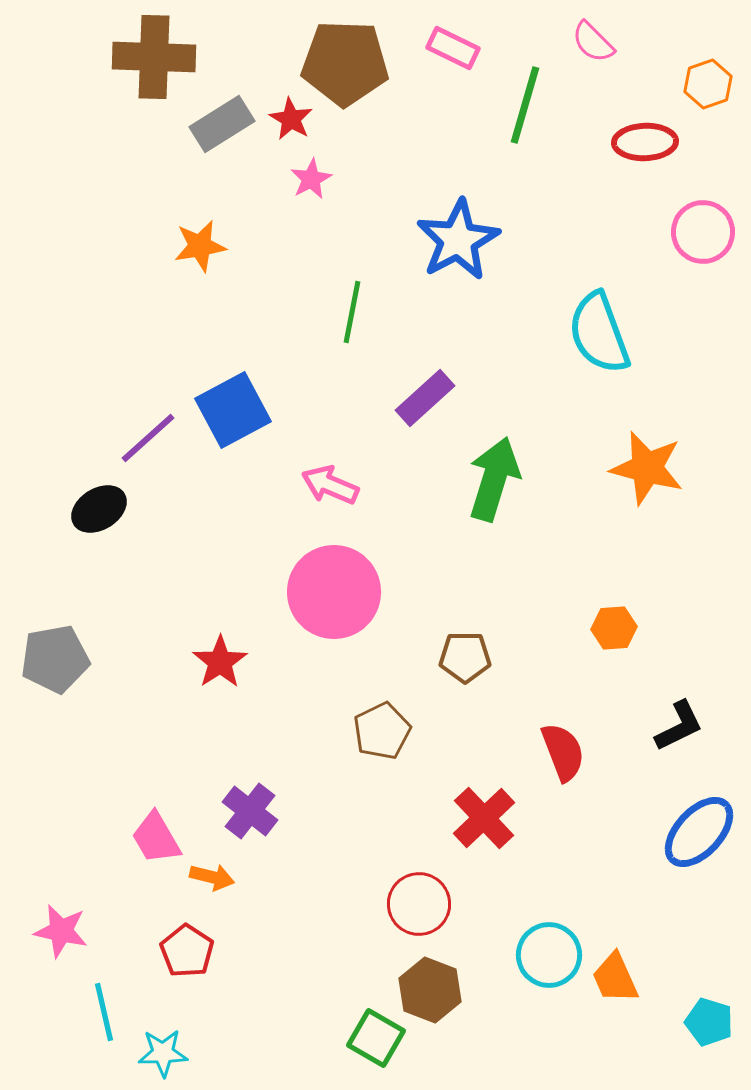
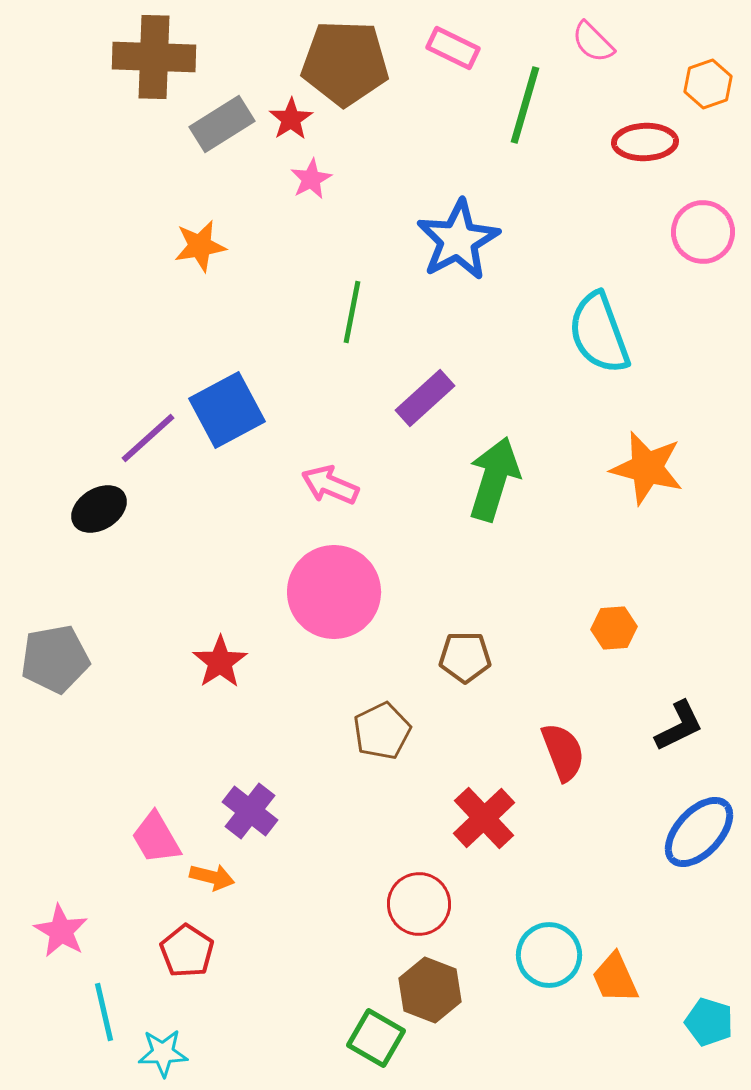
red star at (291, 119): rotated 9 degrees clockwise
blue square at (233, 410): moved 6 px left
pink star at (61, 931): rotated 18 degrees clockwise
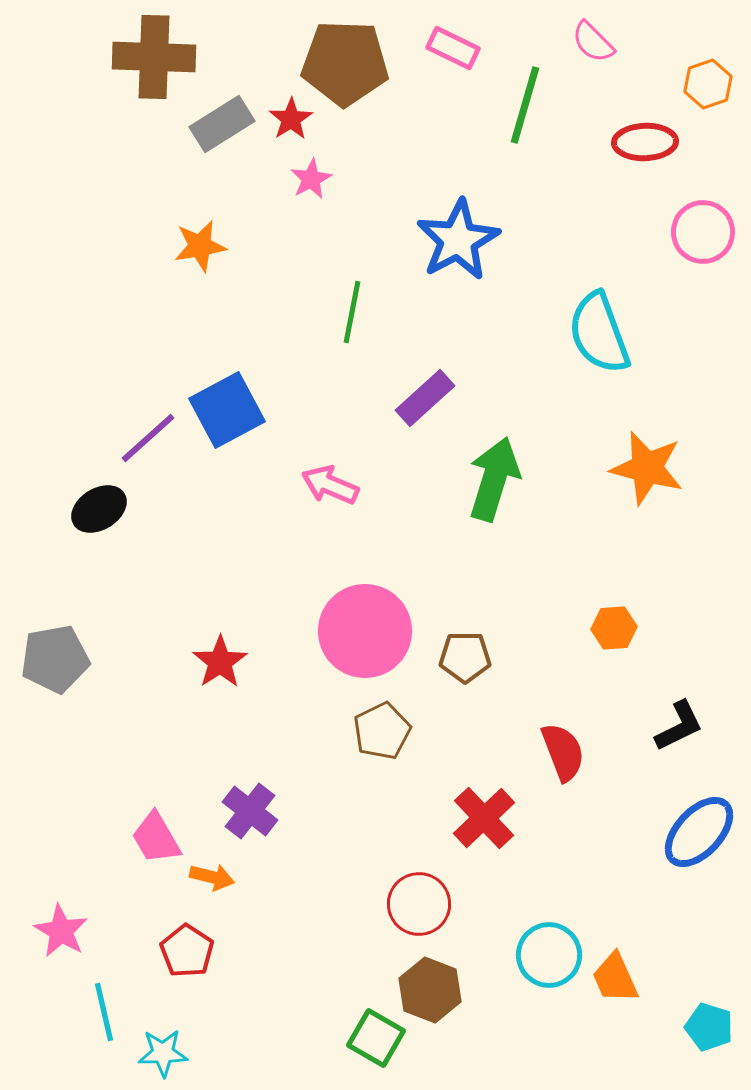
pink circle at (334, 592): moved 31 px right, 39 px down
cyan pentagon at (709, 1022): moved 5 px down
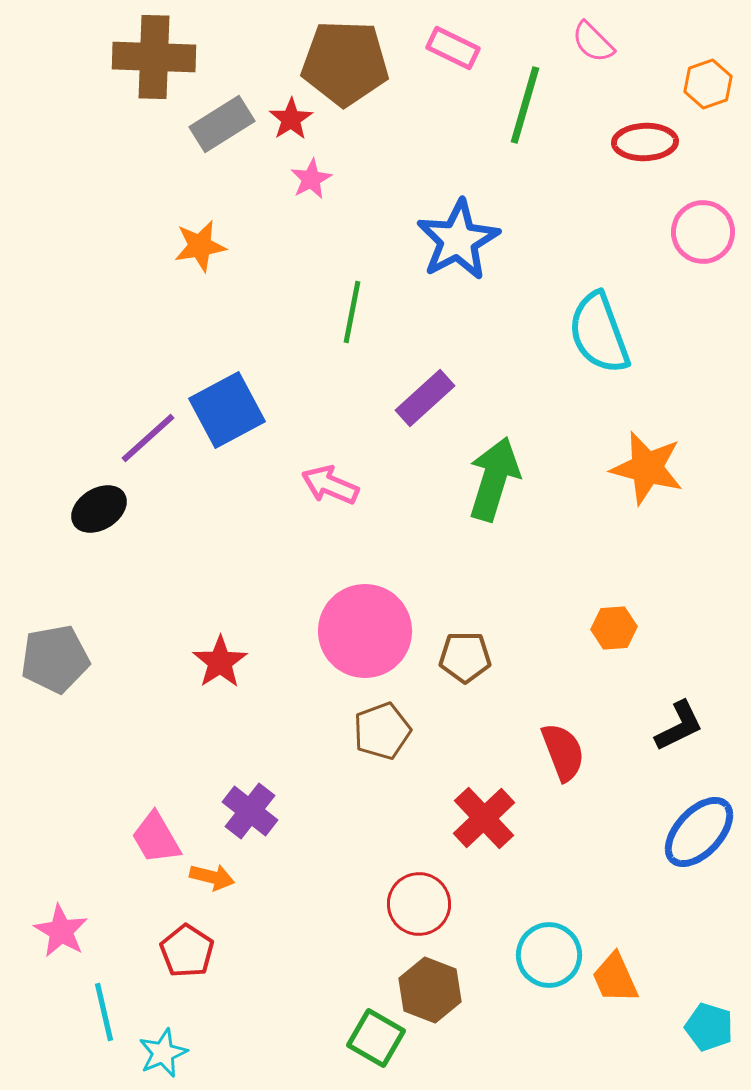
brown pentagon at (382, 731): rotated 6 degrees clockwise
cyan star at (163, 1053): rotated 21 degrees counterclockwise
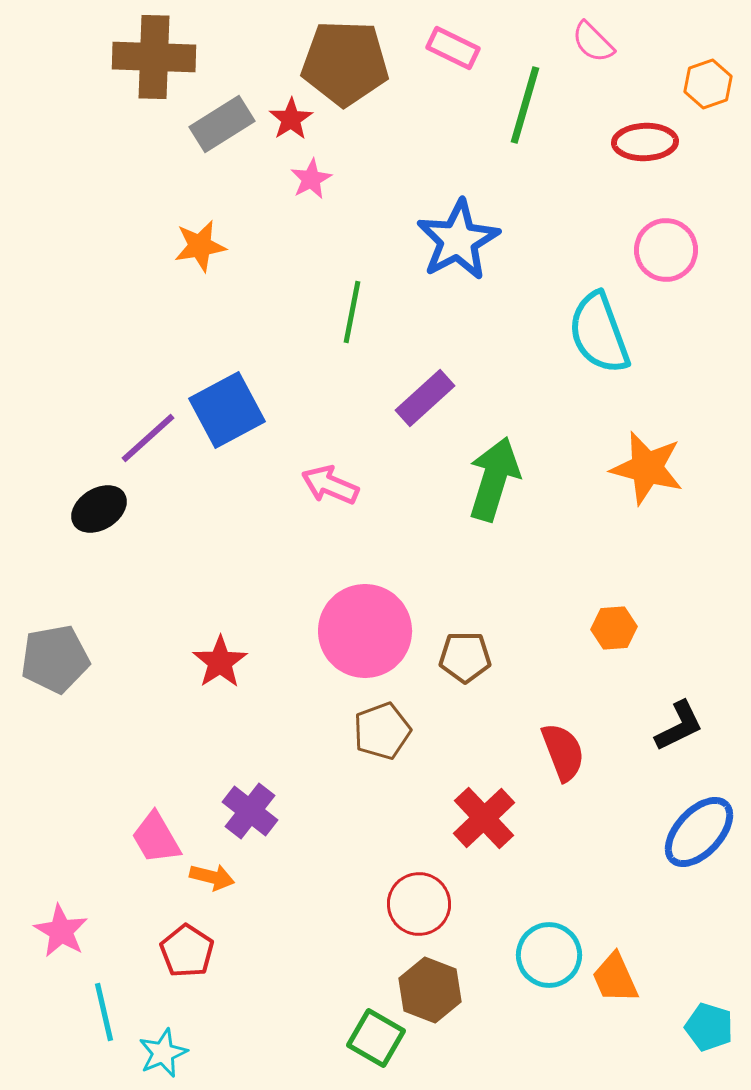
pink circle at (703, 232): moved 37 px left, 18 px down
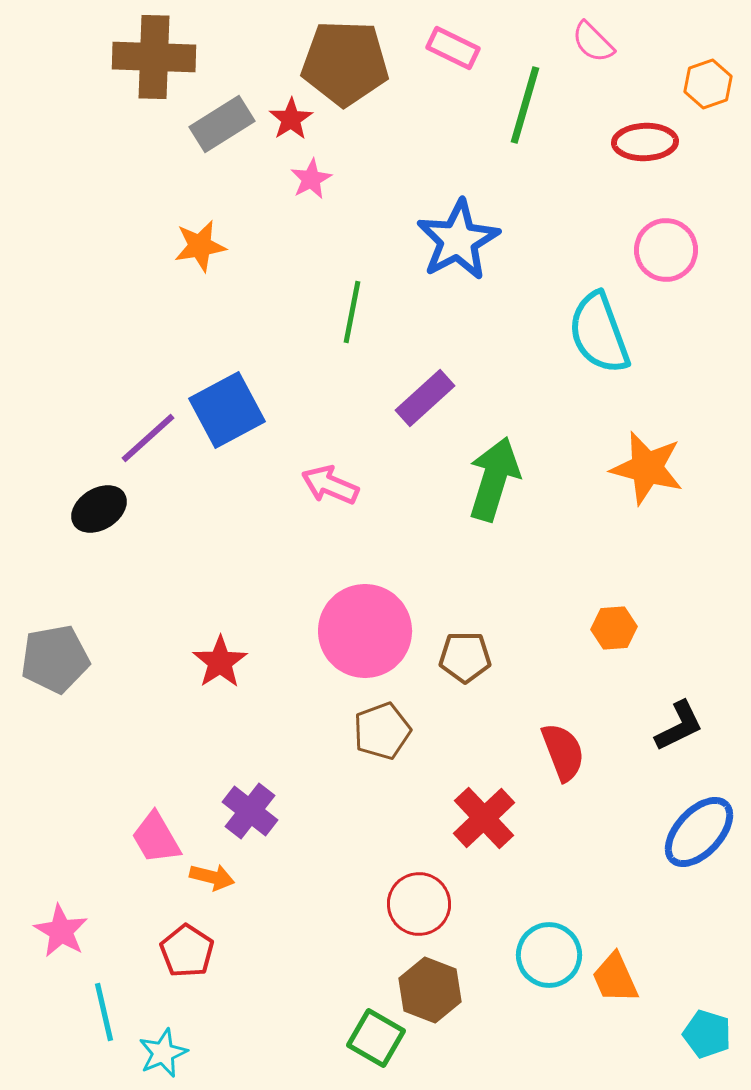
cyan pentagon at (709, 1027): moved 2 px left, 7 px down
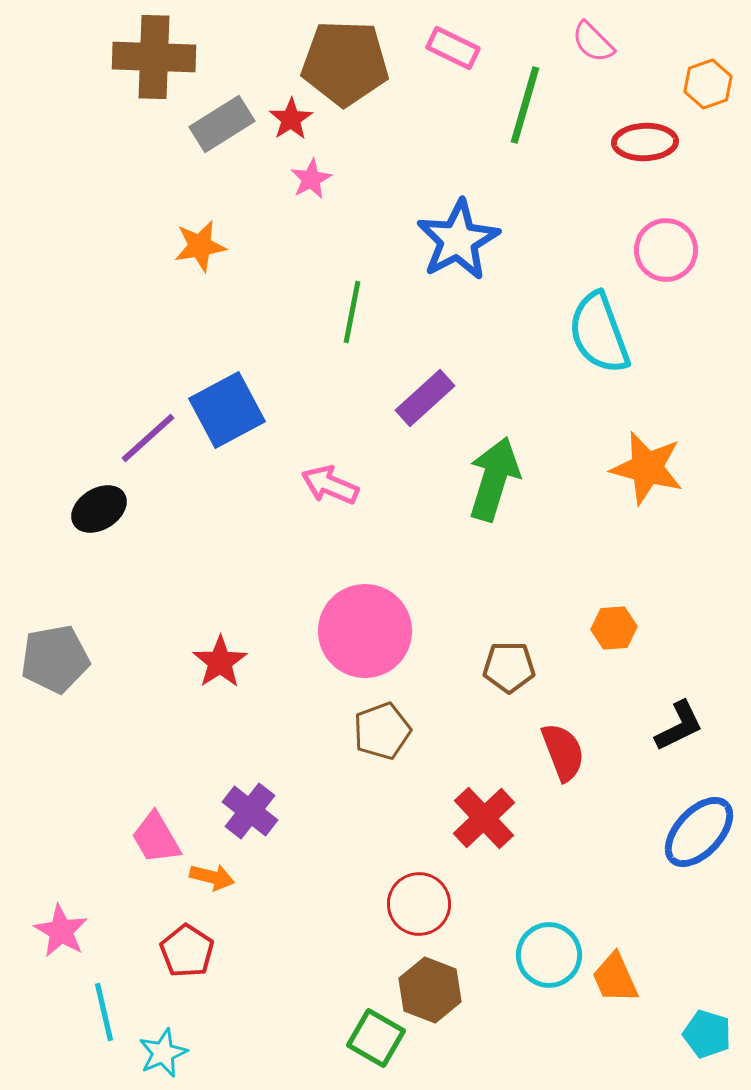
brown pentagon at (465, 657): moved 44 px right, 10 px down
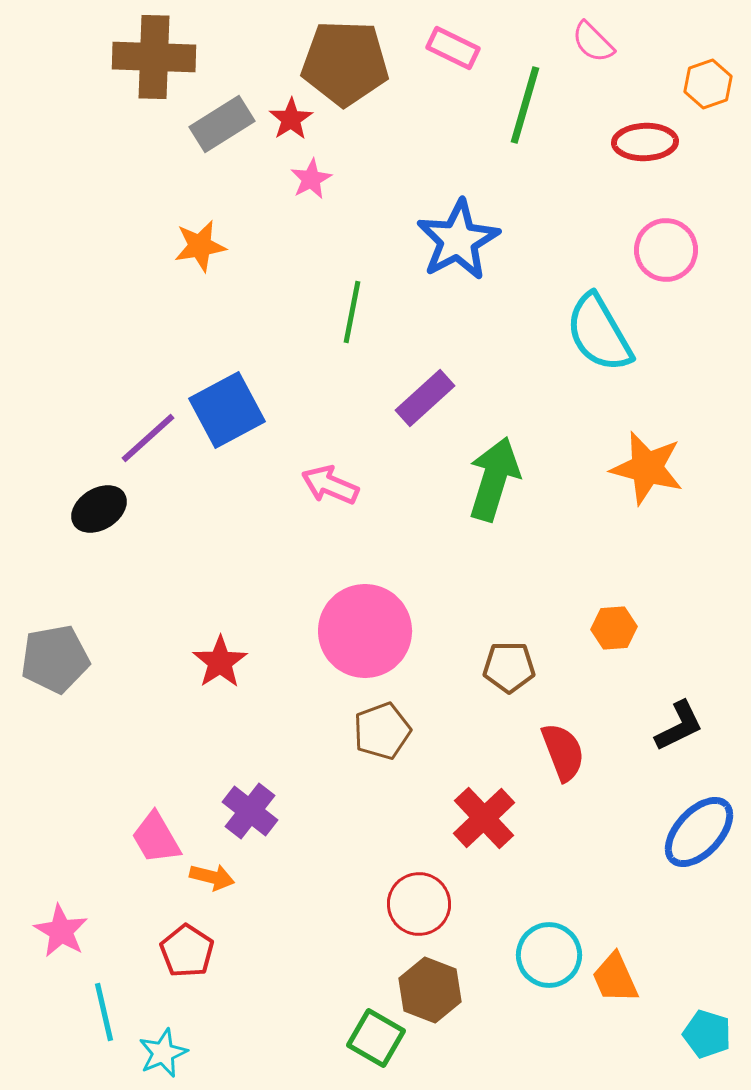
cyan semicircle at (599, 333): rotated 10 degrees counterclockwise
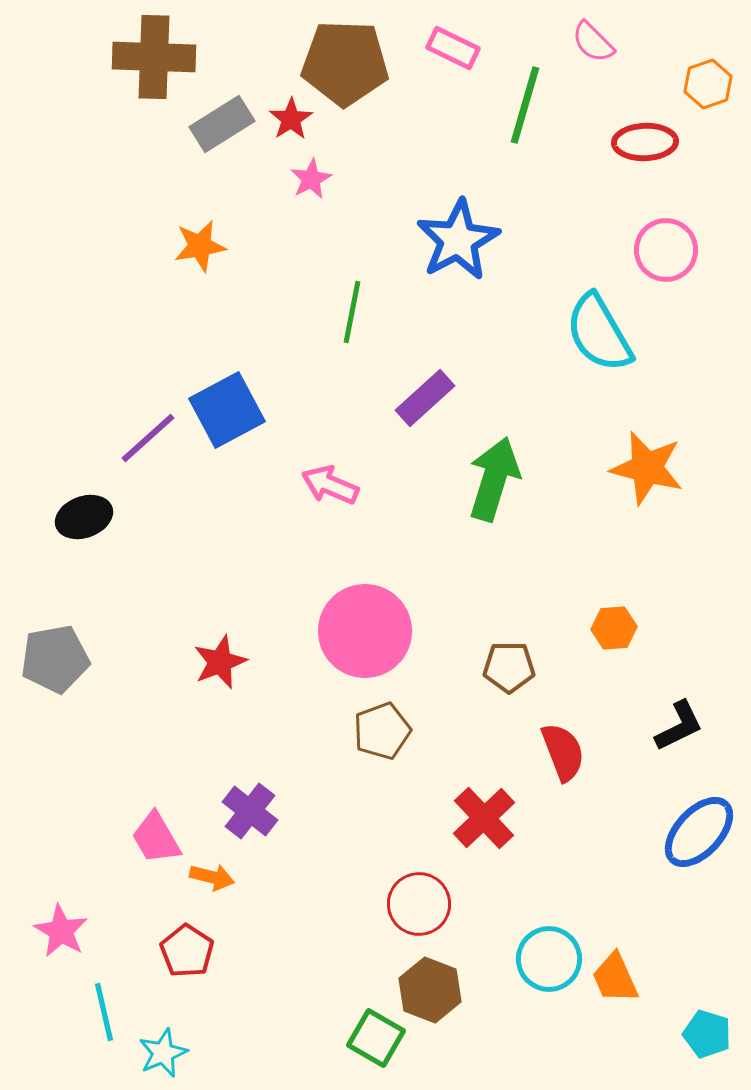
black ellipse at (99, 509): moved 15 px left, 8 px down; rotated 12 degrees clockwise
red star at (220, 662): rotated 12 degrees clockwise
cyan circle at (549, 955): moved 4 px down
